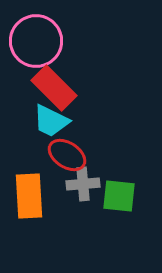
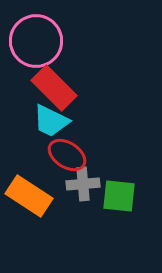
orange rectangle: rotated 54 degrees counterclockwise
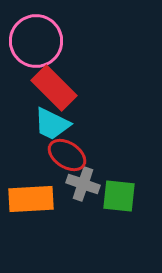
cyan trapezoid: moved 1 px right, 3 px down
gray cross: rotated 24 degrees clockwise
orange rectangle: moved 2 px right, 3 px down; rotated 36 degrees counterclockwise
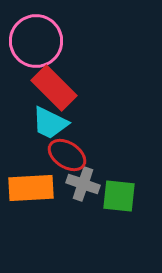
cyan trapezoid: moved 2 px left, 1 px up
orange rectangle: moved 11 px up
